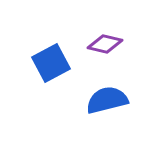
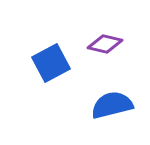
blue semicircle: moved 5 px right, 5 px down
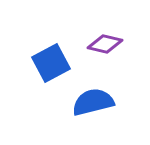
blue semicircle: moved 19 px left, 3 px up
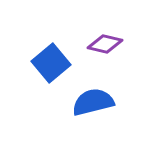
blue square: rotated 12 degrees counterclockwise
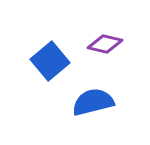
blue square: moved 1 px left, 2 px up
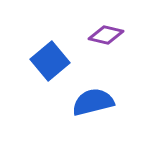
purple diamond: moved 1 px right, 9 px up
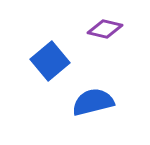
purple diamond: moved 1 px left, 6 px up
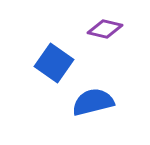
blue square: moved 4 px right, 2 px down; rotated 15 degrees counterclockwise
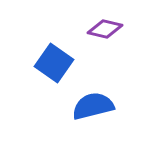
blue semicircle: moved 4 px down
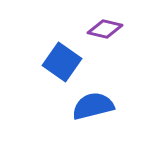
blue square: moved 8 px right, 1 px up
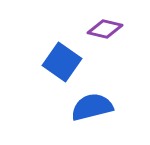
blue semicircle: moved 1 px left, 1 px down
